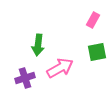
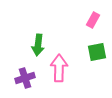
pink arrow: moved 1 px left; rotated 60 degrees counterclockwise
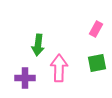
pink rectangle: moved 3 px right, 9 px down
green square: moved 11 px down
purple cross: rotated 18 degrees clockwise
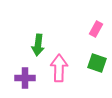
green square: rotated 30 degrees clockwise
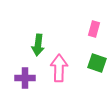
pink rectangle: moved 2 px left; rotated 14 degrees counterclockwise
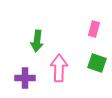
green arrow: moved 1 px left, 4 px up
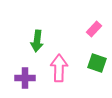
pink rectangle: rotated 28 degrees clockwise
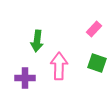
pink arrow: moved 2 px up
